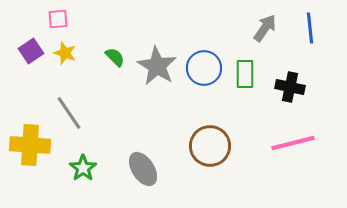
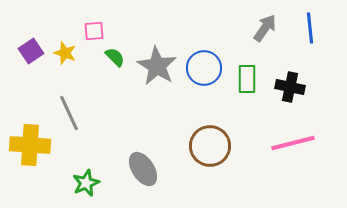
pink square: moved 36 px right, 12 px down
green rectangle: moved 2 px right, 5 px down
gray line: rotated 9 degrees clockwise
green star: moved 3 px right, 15 px down; rotated 12 degrees clockwise
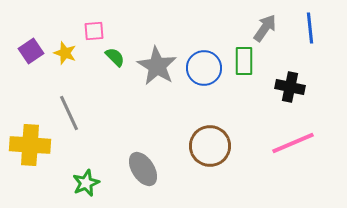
green rectangle: moved 3 px left, 18 px up
pink line: rotated 9 degrees counterclockwise
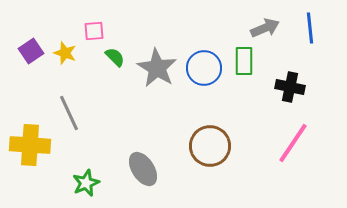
gray arrow: rotated 32 degrees clockwise
gray star: moved 2 px down
pink line: rotated 33 degrees counterclockwise
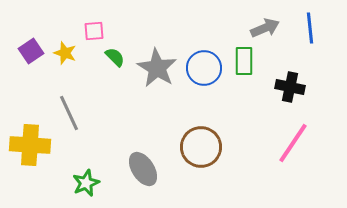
brown circle: moved 9 px left, 1 px down
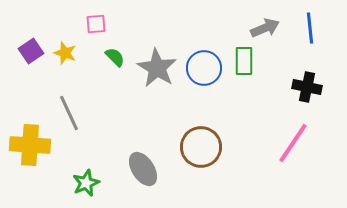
pink square: moved 2 px right, 7 px up
black cross: moved 17 px right
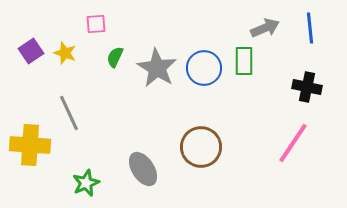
green semicircle: rotated 110 degrees counterclockwise
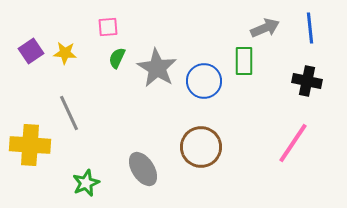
pink square: moved 12 px right, 3 px down
yellow star: rotated 15 degrees counterclockwise
green semicircle: moved 2 px right, 1 px down
blue circle: moved 13 px down
black cross: moved 6 px up
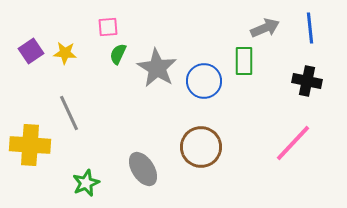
green semicircle: moved 1 px right, 4 px up
pink line: rotated 9 degrees clockwise
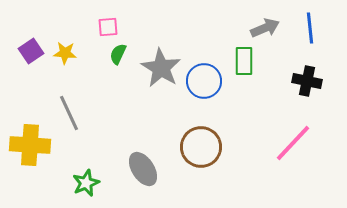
gray star: moved 4 px right
